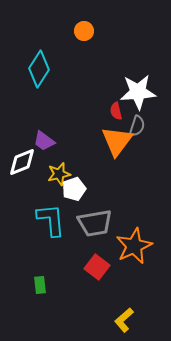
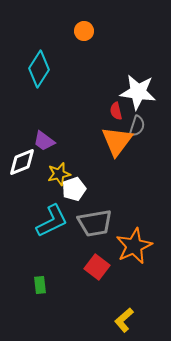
white star: rotated 12 degrees clockwise
cyan L-shape: moved 1 px right, 1 px down; rotated 69 degrees clockwise
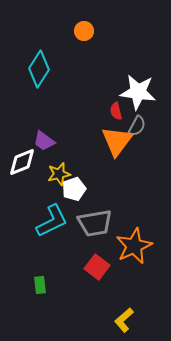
gray semicircle: rotated 10 degrees clockwise
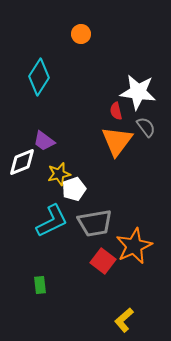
orange circle: moved 3 px left, 3 px down
cyan diamond: moved 8 px down
gray semicircle: moved 9 px right, 1 px down; rotated 65 degrees counterclockwise
red square: moved 6 px right, 6 px up
